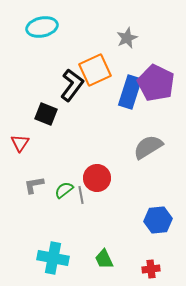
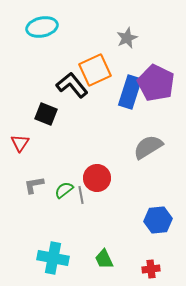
black L-shape: rotated 76 degrees counterclockwise
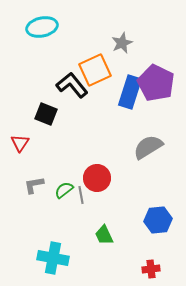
gray star: moved 5 px left, 5 px down
green trapezoid: moved 24 px up
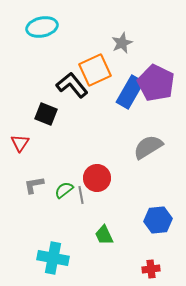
blue rectangle: rotated 12 degrees clockwise
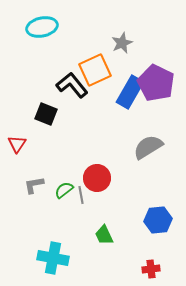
red triangle: moved 3 px left, 1 px down
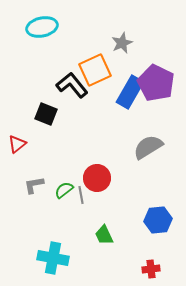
red triangle: rotated 18 degrees clockwise
